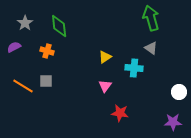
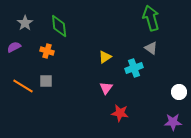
cyan cross: rotated 24 degrees counterclockwise
pink triangle: moved 1 px right, 2 px down
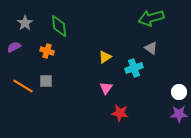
green arrow: rotated 90 degrees counterclockwise
purple star: moved 6 px right, 8 px up
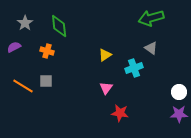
yellow triangle: moved 2 px up
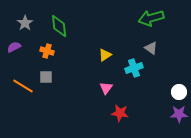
gray square: moved 4 px up
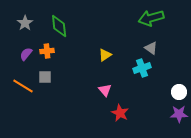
purple semicircle: moved 12 px right, 7 px down; rotated 24 degrees counterclockwise
orange cross: rotated 24 degrees counterclockwise
cyan cross: moved 8 px right
gray square: moved 1 px left
pink triangle: moved 1 px left, 2 px down; rotated 16 degrees counterclockwise
red star: rotated 18 degrees clockwise
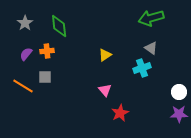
red star: rotated 18 degrees clockwise
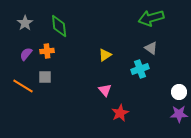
cyan cross: moved 2 px left, 1 px down
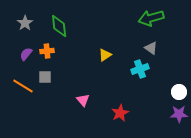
pink triangle: moved 22 px left, 10 px down
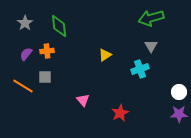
gray triangle: moved 2 px up; rotated 24 degrees clockwise
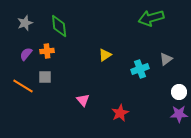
gray star: rotated 14 degrees clockwise
gray triangle: moved 15 px right, 13 px down; rotated 24 degrees clockwise
